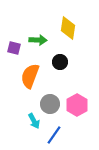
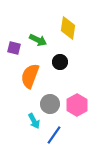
green arrow: rotated 24 degrees clockwise
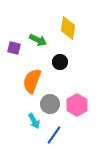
orange semicircle: moved 2 px right, 5 px down
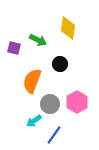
black circle: moved 2 px down
pink hexagon: moved 3 px up
cyan arrow: rotated 84 degrees clockwise
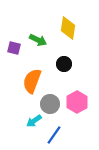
black circle: moved 4 px right
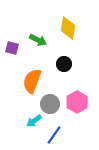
purple square: moved 2 px left
